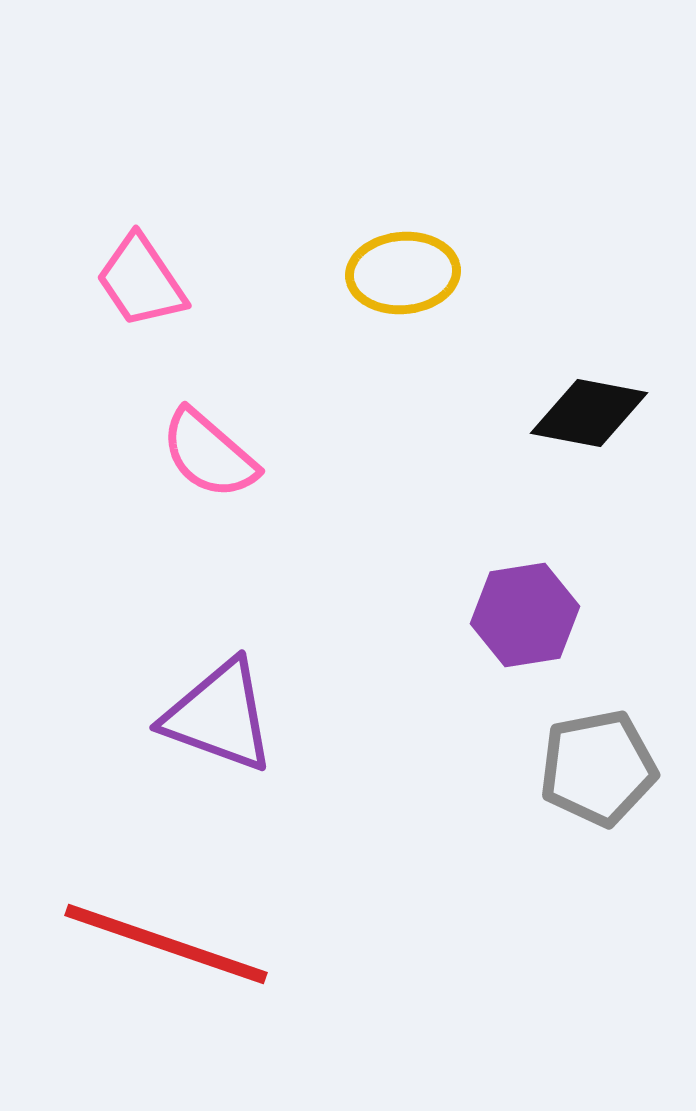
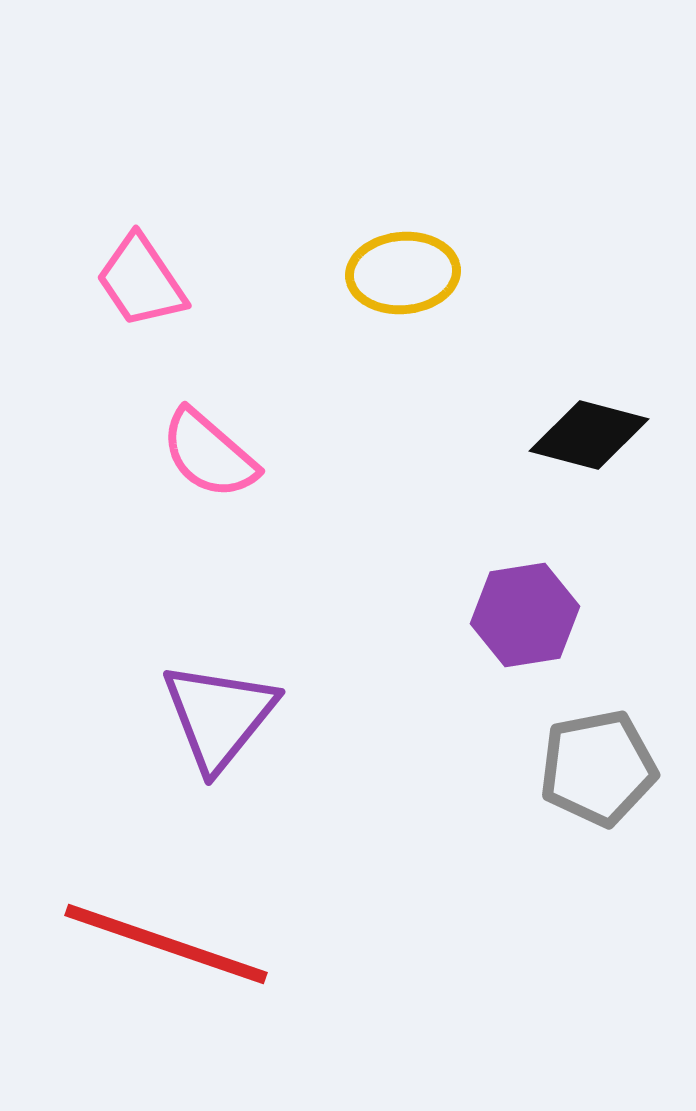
black diamond: moved 22 px down; rotated 4 degrees clockwise
purple triangle: rotated 49 degrees clockwise
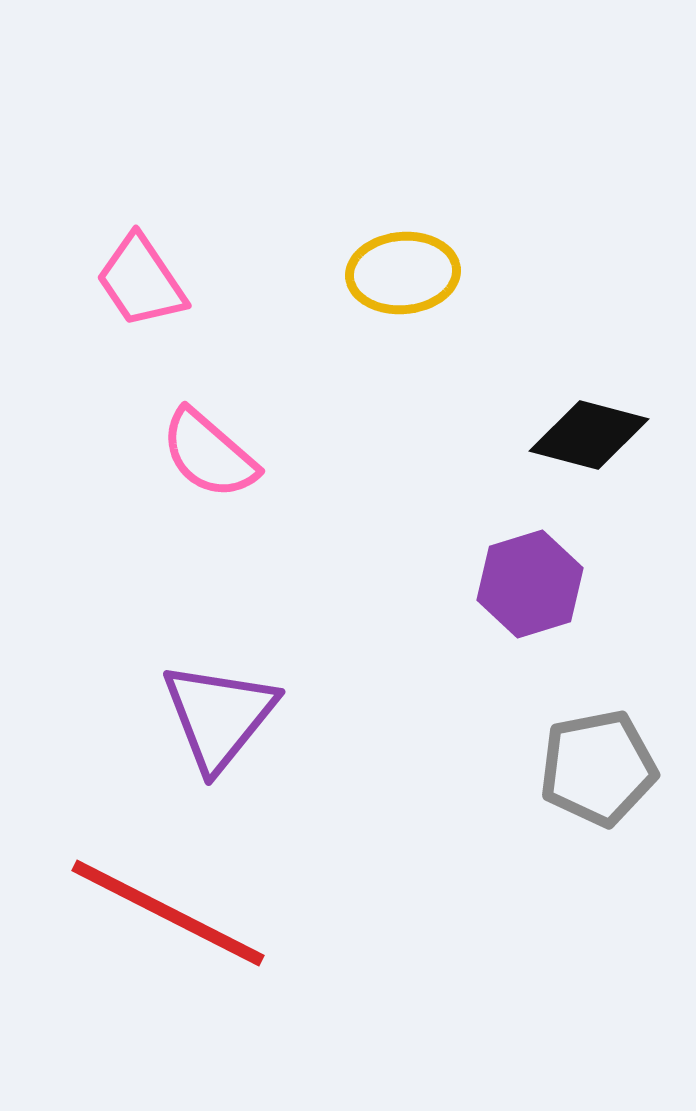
purple hexagon: moved 5 px right, 31 px up; rotated 8 degrees counterclockwise
red line: moved 2 px right, 31 px up; rotated 8 degrees clockwise
